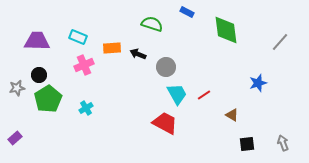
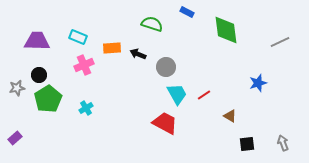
gray line: rotated 24 degrees clockwise
brown triangle: moved 2 px left, 1 px down
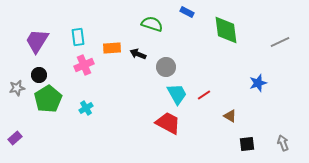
cyan rectangle: rotated 60 degrees clockwise
purple trapezoid: rotated 60 degrees counterclockwise
red trapezoid: moved 3 px right
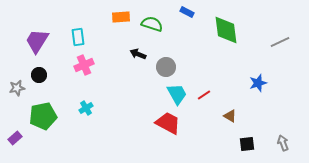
orange rectangle: moved 9 px right, 31 px up
green pentagon: moved 5 px left, 17 px down; rotated 20 degrees clockwise
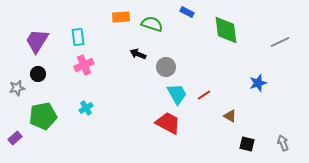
black circle: moved 1 px left, 1 px up
black square: rotated 21 degrees clockwise
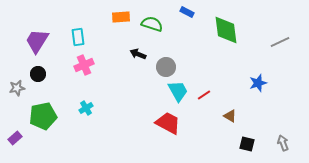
cyan trapezoid: moved 1 px right, 3 px up
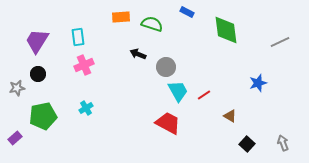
black square: rotated 28 degrees clockwise
